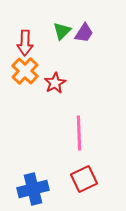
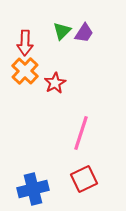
pink line: moved 2 px right; rotated 20 degrees clockwise
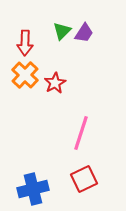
orange cross: moved 4 px down
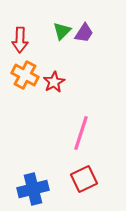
red arrow: moved 5 px left, 3 px up
orange cross: rotated 16 degrees counterclockwise
red star: moved 1 px left, 1 px up
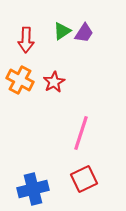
green triangle: rotated 12 degrees clockwise
red arrow: moved 6 px right
orange cross: moved 5 px left, 5 px down
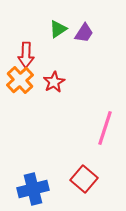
green triangle: moved 4 px left, 2 px up
red arrow: moved 15 px down
orange cross: rotated 20 degrees clockwise
pink line: moved 24 px right, 5 px up
red square: rotated 24 degrees counterclockwise
